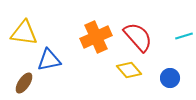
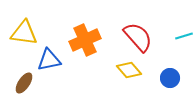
orange cross: moved 11 px left, 3 px down
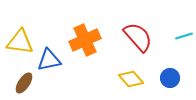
yellow triangle: moved 4 px left, 9 px down
yellow diamond: moved 2 px right, 9 px down
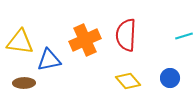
red semicircle: moved 12 px left, 2 px up; rotated 136 degrees counterclockwise
yellow diamond: moved 3 px left, 2 px down
brown ellipse: rotated 55 degrees clockwise
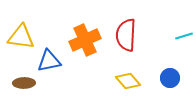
yellow triangle: moved 1 px right, 5 px up
blue triangle: moved 1 px down
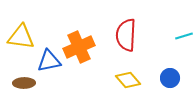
orange cross: moved 6 px left, 7 px down
yellow diamond: moved 1 px up
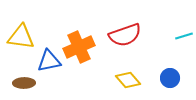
red semicircle: moved 1 px left; rotated 112 degrees counterclockwise
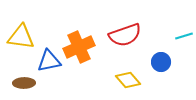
blue circle: moved 9 px left, 16 px up
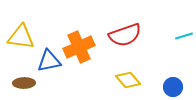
blue circle: moved 12 px right, 25 px down
